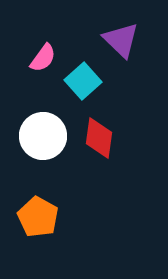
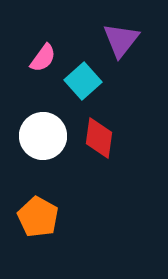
purple triangle: rotated 24 degrees clockwise
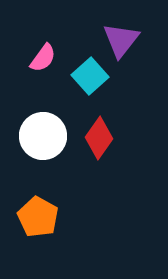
cyan square: moved 7 px right, 5 px up
red diamond: rotated 27 degrees clockwise
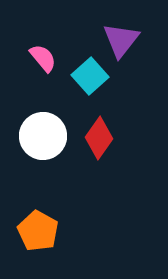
pink semicircle: rotated 76 degrees counterclockwise
orange pentagon: moved 14 px down
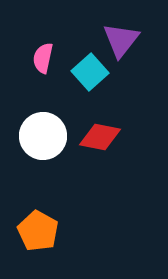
pink semicircle: rotated 128 degrees counterclockwise
cyan square: moved 4 px up
red diamond: moved 1 px right, 1 px up; rotated 66 degrees clockwise
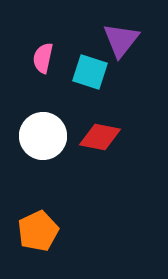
cyan square: rotated 30 degrees counterclockwise
orange pentagon: rotated 18 degrees clockwise
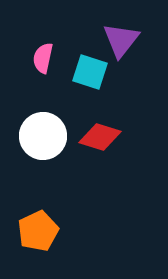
red diamond: rotated 6 degrees clockwise
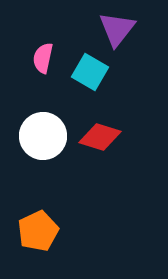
purple triangle: moved 4 px left, 11 px up
cyan square: rotated 12 degrees clockwise
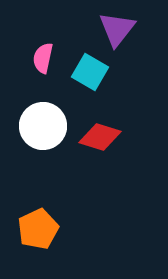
white circle: moved 10 px up
orange pentagon: moved 2 px up
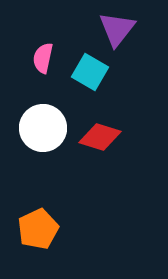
white circle: moved 2 px down
